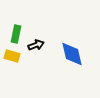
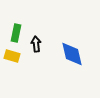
green rectangle: moved 1 px up
black arrow: moved 1 px up; rotated 77 degrees counterclockwise
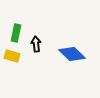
blue diamond: rotated 32 degrees counterclockwise
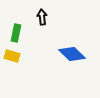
black arrow: moved 6 px right, 27 px up
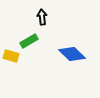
green rectangle: moved 13 px right, 8 px down; rotated 48 degrees clockwise
yellow rectangle: moved 1 px left
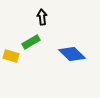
green rectangle: moved 2 px right, 1 px down
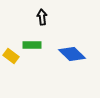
green rectangle: moved 1 px right, 3 px down; rotated 30 degrees clockwise
yellow rectangle: rotated 21 degrees clockwise
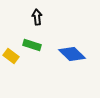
black arrow: moved 5 px left
green rectangle: rotated 18 degrees clockwise
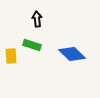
black arrow: moved 2 px down
yellow rectangle: rotated 49 degrees clockwise
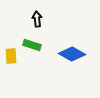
blue diamond: rotated 16 degrees counterclockwise
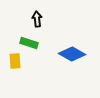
green rectangle: moved 3 px left, 2 px up
yellow rectangle: moved 4 px right, 5 px down
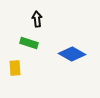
yellow rectangle: moved 7 px down
